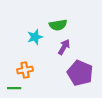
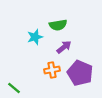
purple arrow: rotated 21 degrees clockwise
orange cross: moved 27 px right
green line: rotated 40 degrees clockwise
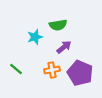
green line: moved 2 px right, 19 px up
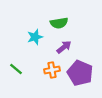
green semicircle: moved 1 px right, 2 px up
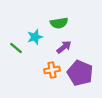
green line: moved 21 px up
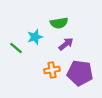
purple arrow: moved 2 px right, 3 px up
purple pentagon: rotated 15 degrees counterclockwise
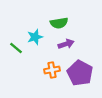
purple arrow: rotated 21 degrees clockwise
purple pentagon: rotated 20 degrees clockwise
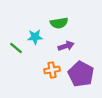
cyan star: rotated 14 degrees clockwise
purple arrow: moved 2 px down
purple pentagon: moved 1 px right, 1 px down
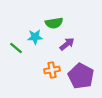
green semicircle: moved 5 px left
purple arrow: moved 1 px right, 2 px up; rotated 21 degrees counterclockwise
purple pentagon: moved 2 px down
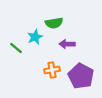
cyan star: rotated 21 degrees counterclockwise
purple arrow: rotated 140 degrees counterclockwise
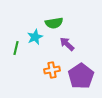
purple arrow: rotated 42 degrees clockwise
green line: rotated 64 degrees clockwise
purple pentagon: rotated 10 degrees clockwise
